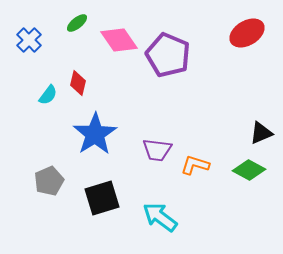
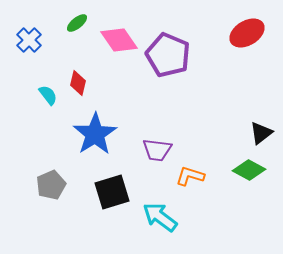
cyan semicircle: rotated 75 degrees counterclockwise
black triangle: rotated 15 degrees counterclockwise
orange L-shape: moved 5 px left, 11 px down
gray pentagon: moved 2 px right, 4 px down
black square: moved 10 px right, 6 px up
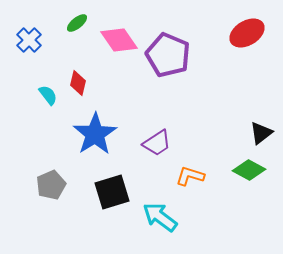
purple trapezoid: moved 7 px up; rotated 40 degrees counterclockwise
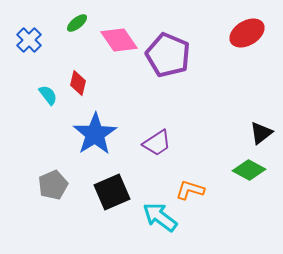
orange L-shape: moved 14 px down
gray pentagon: moved 2 px right
black square: rotated 6 degrees counterclockwise
